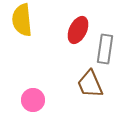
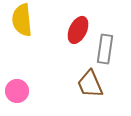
pink circle: moved 16 px left, 9 px up
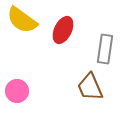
yellow semicircle: rotated 48 degrees counterclockwise
red ellipse: moved 15 px left
brown trapezoid: moved 3 px down
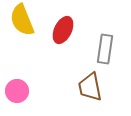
yellow semicircle: rotated 32 degrees clockwise
brown trapezoid: rotated 12 degrees clockwise
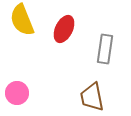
red ellipse: moved 1 px right, 1 px up
brown trapezoid: moved 2 px right, 10 px down
pink circle: moved 2 px down
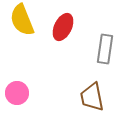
red ellipse: moved 1 px left, 2 px up
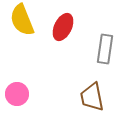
pink circle: moved 1 px down
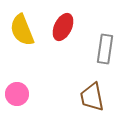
yellow semicircle: moved 10 px down
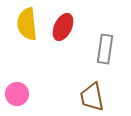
yellow semicircle: moved 5 px right, 6 px up; rotated 16 degrees clockwise
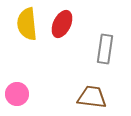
red ellipse: moved 1 px left, 3 px up
brown trapezoid: rotated 108 degrees clockwise
